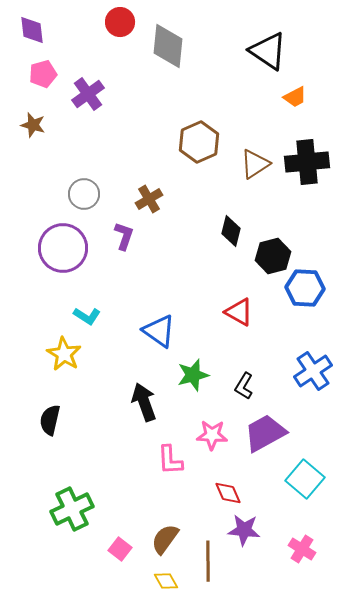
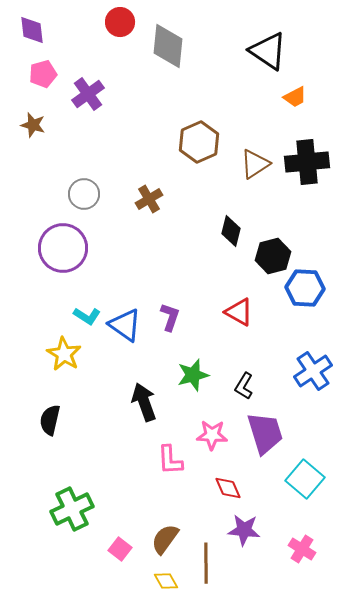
purple L-shape: moved 46 px right, 81 px down
blue triangle: moved 34 px left, 6 px up
purple trapezoid: rotated 102 degrees clockwise
red diamond: moved 5 px up
brown line: moved 2 px left, 2 px down
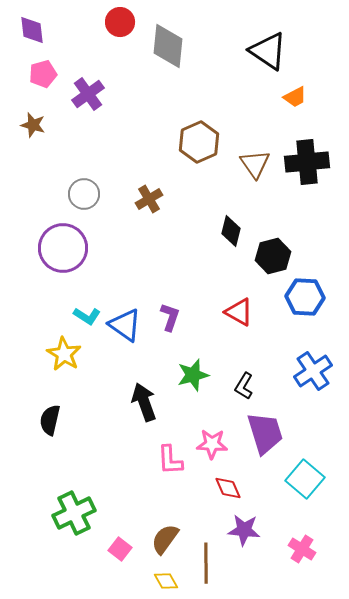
brown triangle: rotated 32 degrees counterclockwise
blue hexagon: moved 9 px down
pink star: moved 9 px down
green cross: moved 2 px right, 4 px down
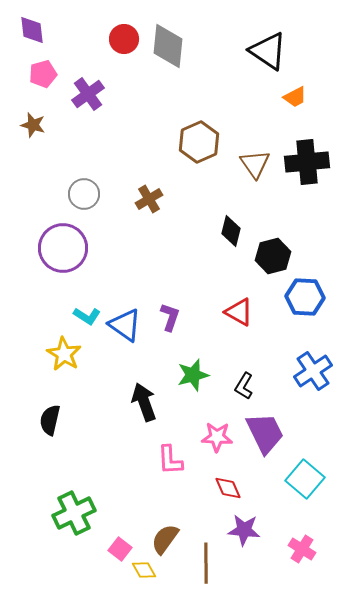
red circle: moved 4 px right, 17 px down
purple trapezoid: rotated 9 degrees counterclockwise
pink star: moved 5 px right, 7 px up
yellow diamond: moved 22 px left, 11 px up
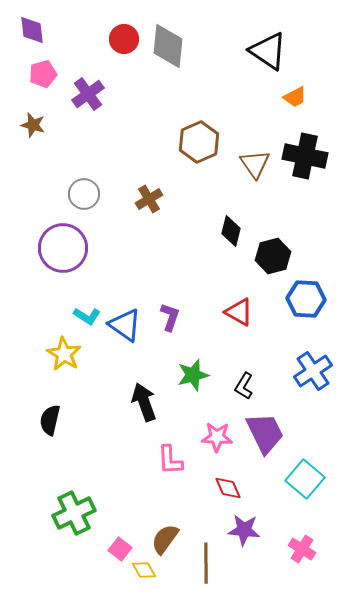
black cross: moved 2 px left, 6 px up; rotated 18 degrees clockwise
blue hexagon: moved 1 px right, 2 px down
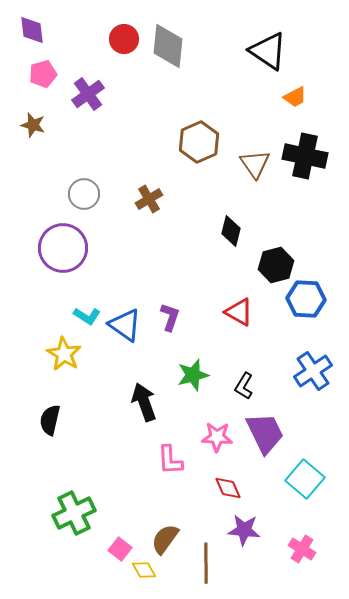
black hexagon: moved 3 px right, 9 px down
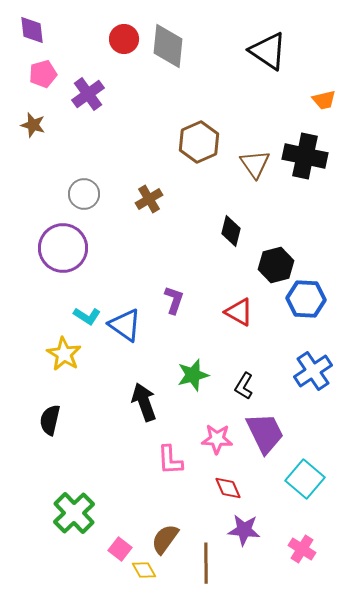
orange trapezoid: moved 29 px right, 3 px down; rotated 15 degrees clockwise
purple L-shape: moved 4 px right, 17 px up
pink star: moved 2 px down
green cross: rotated 18 degrees counterclockwise
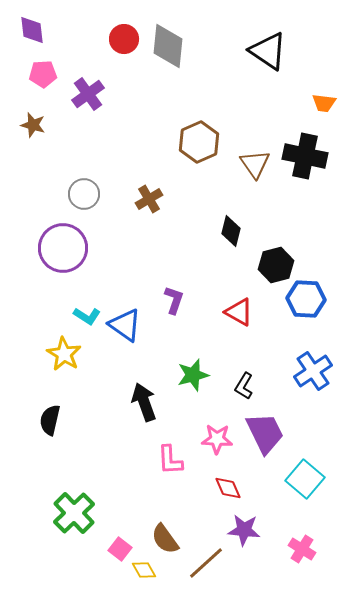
pink pentagon: rotated 12 degrees clockwise
orange trapezoid: moved 3 px down; rotated 20 degrees clockwise
brown semicircle: rotated 72 degrees counterclockwise
brown line: rotated 48 degrees clockwise
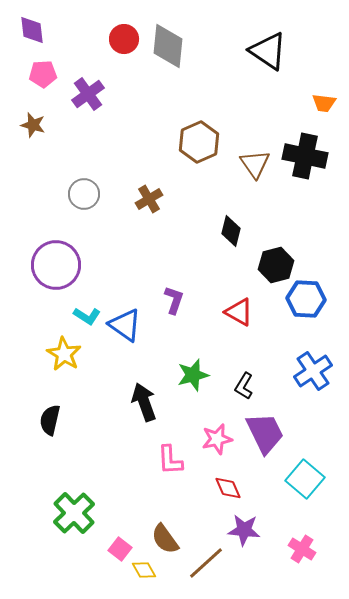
purple circle: moved 7 px left, 17 px down
pink star: rotated 16 degrees counterclockwise
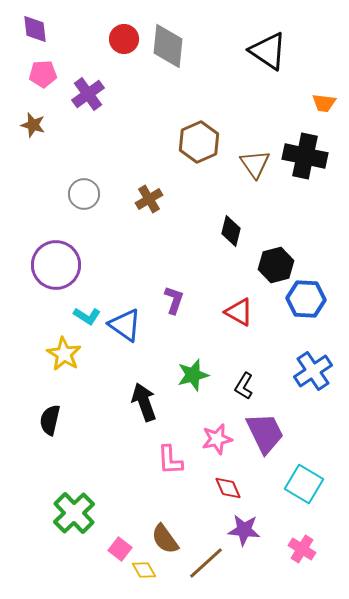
purple diamond: moved 3 px right, 1 px up
cyan square: moved 1 px left, 5 px down; rotated 9 degrees counterclockwise
